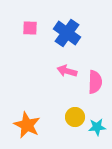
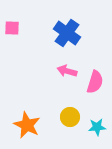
pink square: moved 18 px left
pink semicircle: rotated 15 degrees clockwise
yellow circle: moved 5 px left
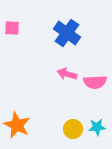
pink arrow: moved 3 px down
pink semicircle: rotated 70 degrees clockwise
yellow circle: moved 3 px right, 12 px down
orange star: moved 10 px left
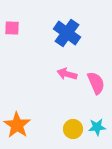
pink semicircle: moved 1 px right, 1 px down; rotated 110 degrees counterclockwise
orange star: rotated 8 degrees clockwise
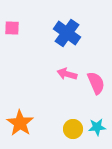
orange star: moved 3 px right, 2 px up
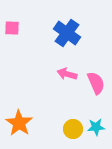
orange star: moved 1 px left
cyan star: moved 1 px left
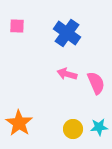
pink square: moved 5 px right, 2 px up
cyan star: moved 3 px right
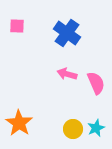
cyan star: moved 3 px left, 1 px down; rotated 18 degrees counterclockwise
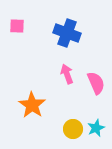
blue cross: rotated 16 degrees counterclockwise
pink arrow: rotated 54 degrees clockwise
orange star: moved 13 px right, 18 px up
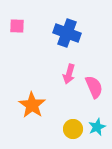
pink arrow: moved 2 px right; rotated 144 degrees counterclockwise
pink semicircle: moved 2 px left, 4 px down
cyan star: moved 1 px right, 1 px up
